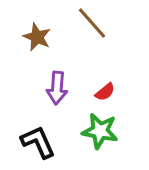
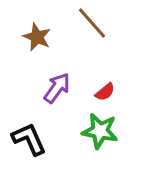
purple arrow: rotated 148 degrees counterclockwise
black L-shape: moved 9 px left, 3 px up
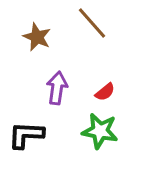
purple arrow: rotated 28 degrees counterclockwise
black L-shape: moved 3 px left, 4 px up; rotated 63 degrees counterclockwise
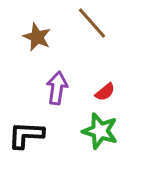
green star: rotated 6 degrees clockwise
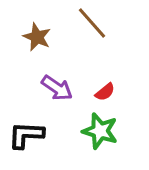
purple arrow: rotated 116 degrees clockwise
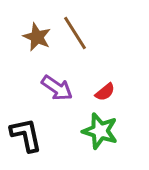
brown line: moved 17 px left, 10 px down; rotated 9 degrees clockwise
black L-shape: rotated 75 degrees clockwise
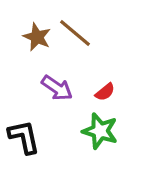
brown line: rotated 18 degrees counterclockwise
black L-shape: moved 2 px left, 2 px down
